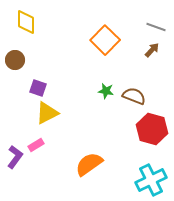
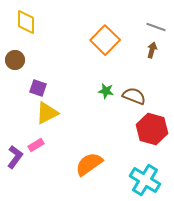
brown arrow: rotated 28 degrees counterclockwise
cyan cross: moved 6 px left; rotated 32 degrees counterclockwise
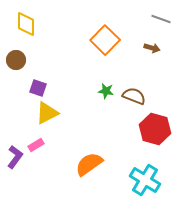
yellow diamond: moved 2 px down
gray line: moved 5 px right, 8 px up
brown arrow: moved 2 px up; rotated 91 degrees clockwise
brown circle: moved 1 px right
red hexagon: moved 3 px right
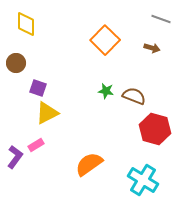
brown circle: moved 3 px down
cyan cross: moved 2 px left
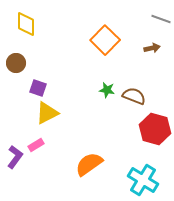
brown arrow: rotated 28 degrees counterclockwise
green star: moved 1 px right, 1 px up
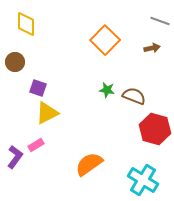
gray line: moved 1 px left, 2 px down
brown circle: moved 1 px left, 1 px up
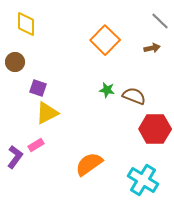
gray line: rotated 24 degrees clockwise
red hexagon: rotated 16 degrees counterclockwise
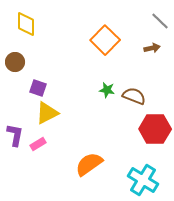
pink rectangle: moved 2 px right, 1 px up
purple L-shape: moved 22 px up; rotated 25 degrees counterclockwise
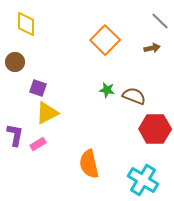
orange semicircle: rotated 68 degrees counterclockwise
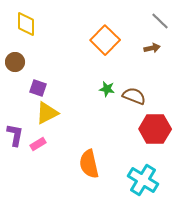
green star: moved 1 px up
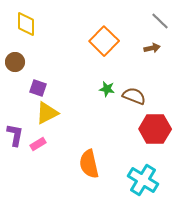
orange square: moved 1 px left, 1 px down
